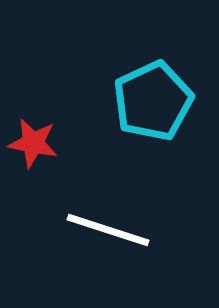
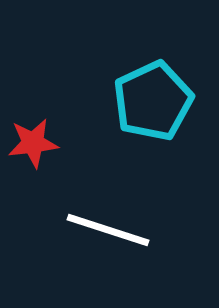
red star: rotated 18 degrees counterclockwise
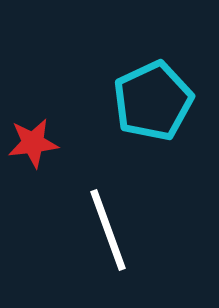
white line: rotated 52 degrees clockwise
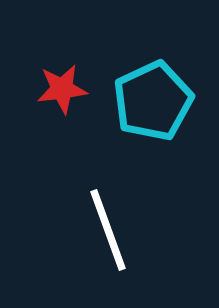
red star: moved 29 px right, 54 px up
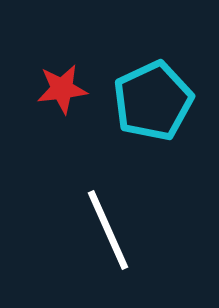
white line: rotated 4 degrees counterclockwise
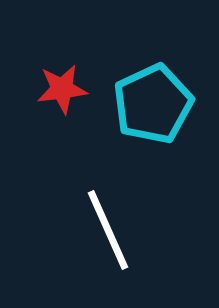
cyan pentagon: moved 3 px down
